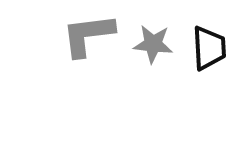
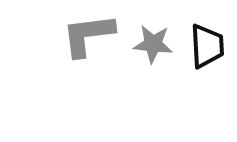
black trapezoid: moved 2 px left, 2 px up
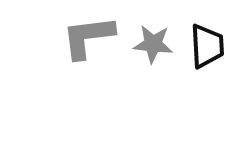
gray L-shape: moved 2 px down
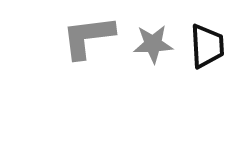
gray star: rotated 9 degrees counterclockwise
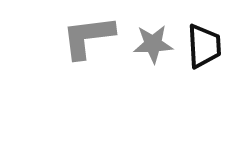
black trapezoid: moved 3 px left
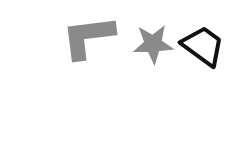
black trapezoid: moved 1 px left; rotated 51 degrees counterclockwise
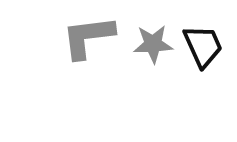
black trapezoid: rotated 30 degrees clockwise
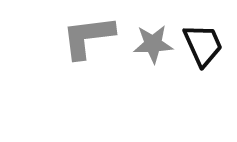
black trapezoid: moved 1 px up
